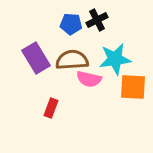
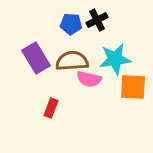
brown semicircle: moved 1 px down
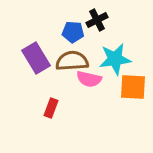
blue pentagon: moved 2 px right, 8 px down
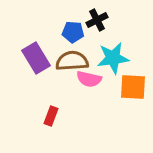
cyan star: moved 2 px left, 1 px up
red rectangle: moved 8 px down
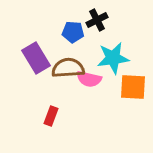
brown semicircle: moved 4 px left, 7 px down
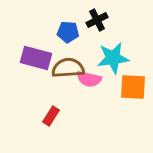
blue pentagon: moved 5 px left
purple rectangle: rotated 44 degrees counterclockwise
red rectangle: rotated 12 degrees clockwise
